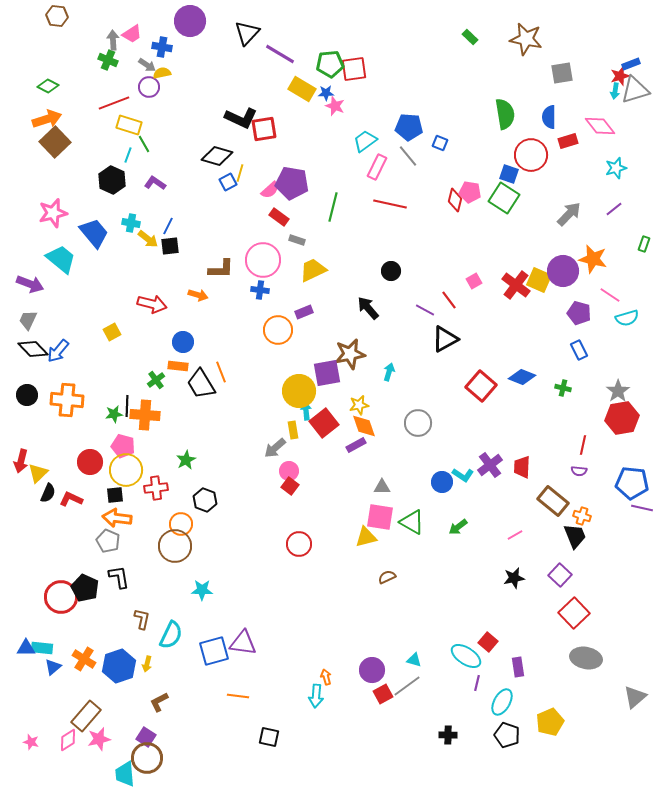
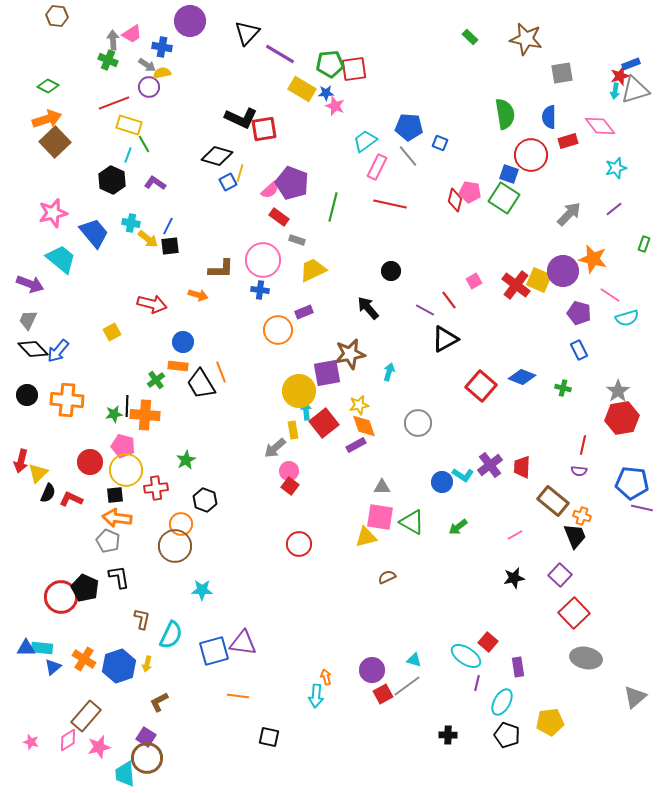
purple pentagon at (292, 183): rotated 12 degrees clockwise
yellow pentagon at (550, 722): rotated 16 degrees clockwise
pink star at (99, 739): moved 8 px down
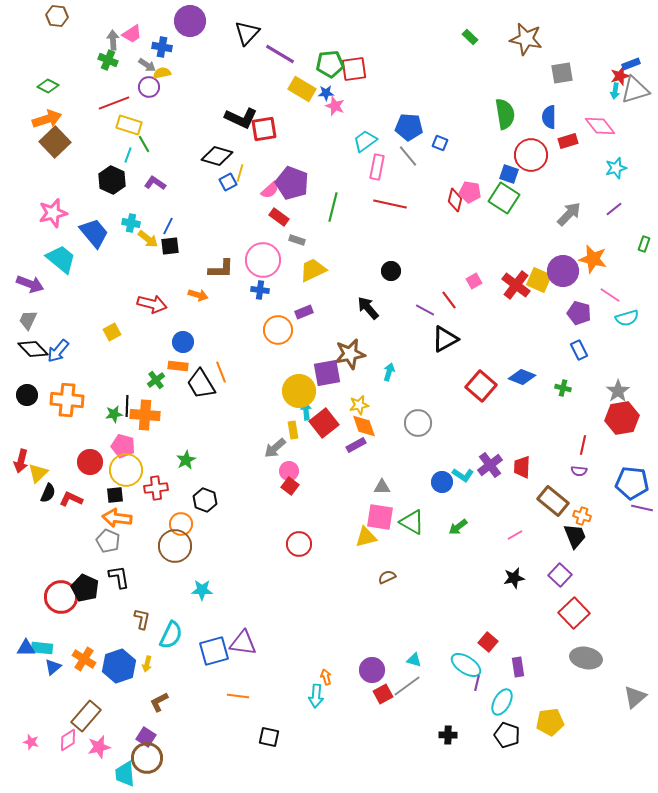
pink rectangle at (377, 167): rotated 15 degrees counterclockwise
cyan ellipse at (466, 656): moved 9 px down
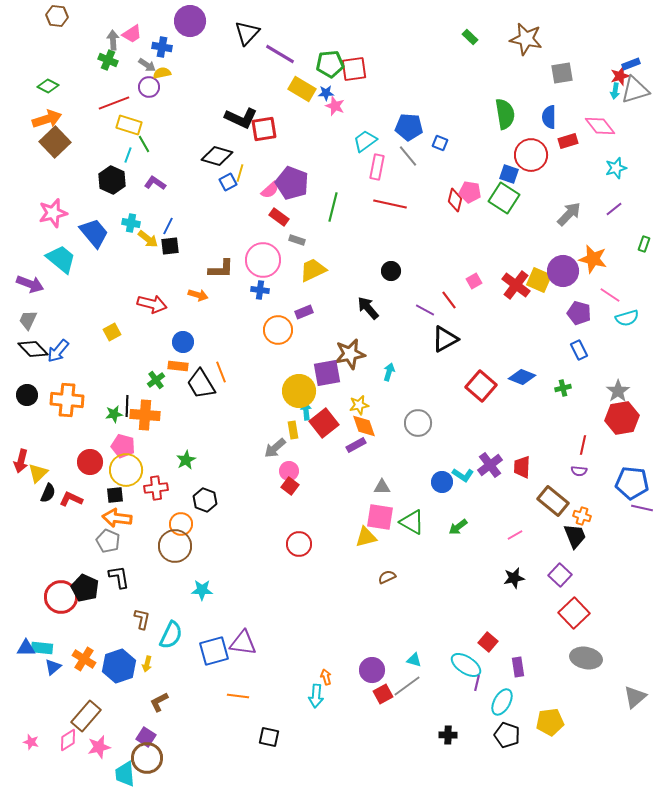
green cross at (563, 388): rotated 28 degrees counterclockwise
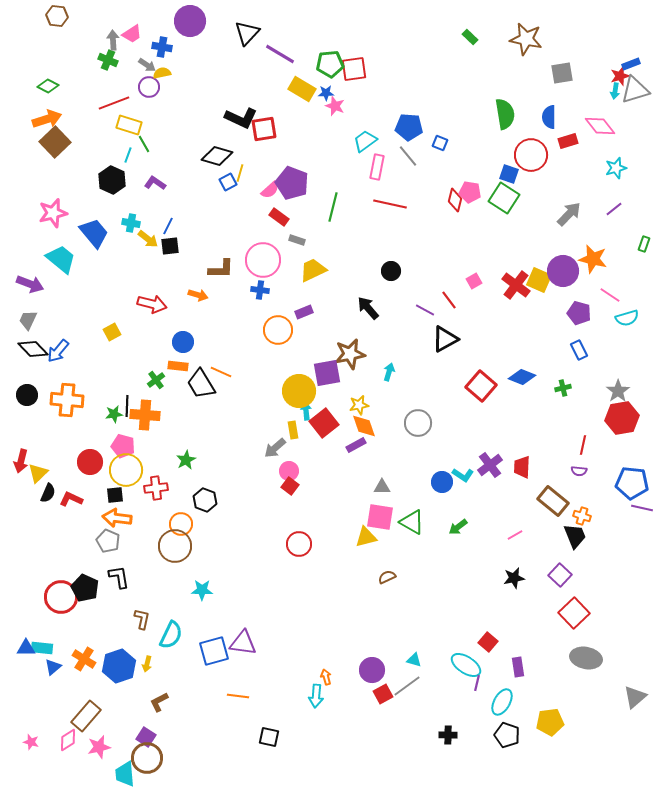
orange line at (221, 372): rotated 45 degrees counterclockwise
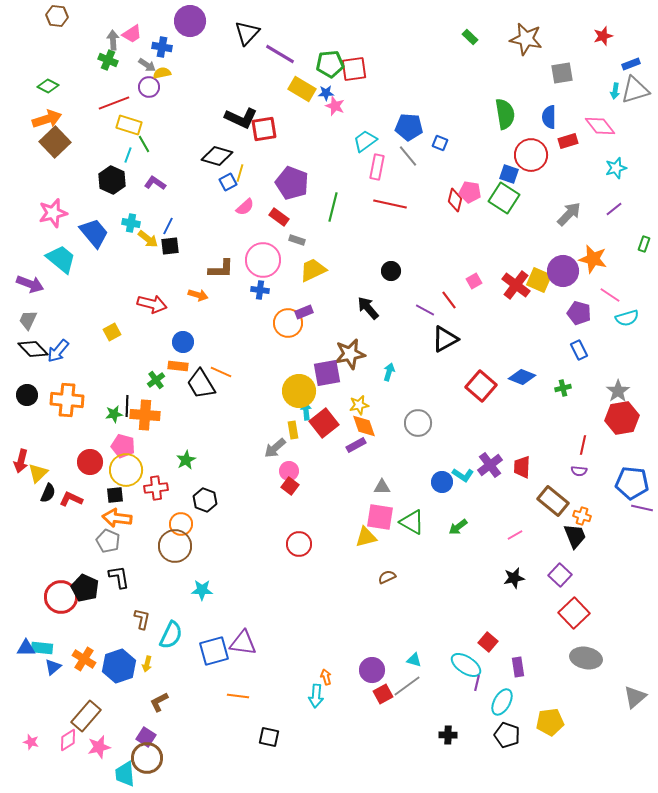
red star at (620, 76): moved 17 px left, 40 px up
pink semicircle at (270, 190): moved 25 px left, 17 px down
orange circle at (278, 330): moved 10 px right, 7 px up
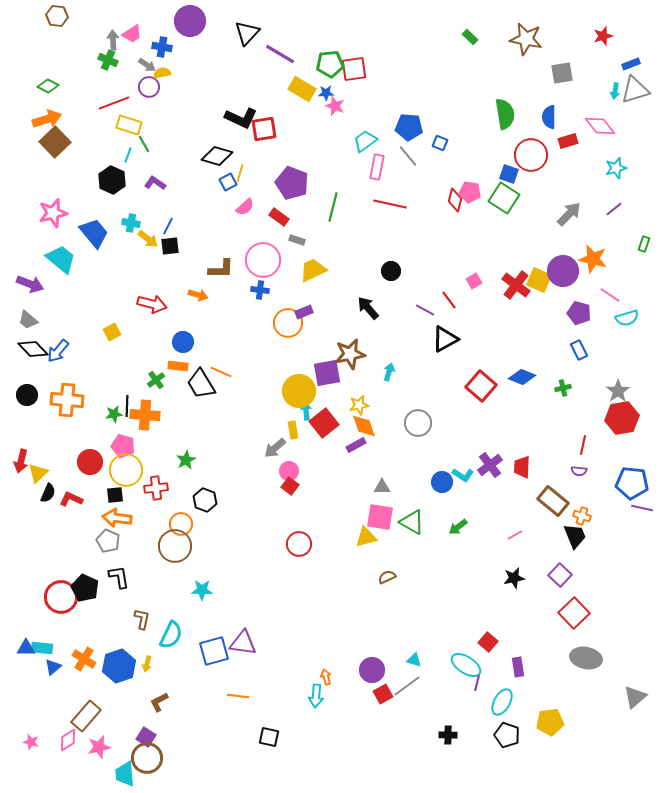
gray trapezoid at (28, 320): rotated 75 degrees counterclockwise
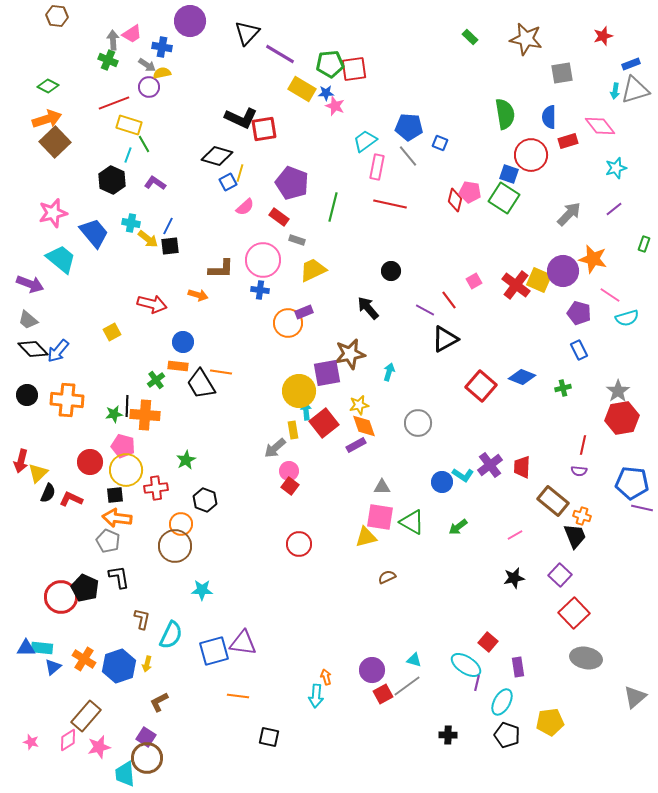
orange line at (221, 372): rotated 15 degrees counterclockwise
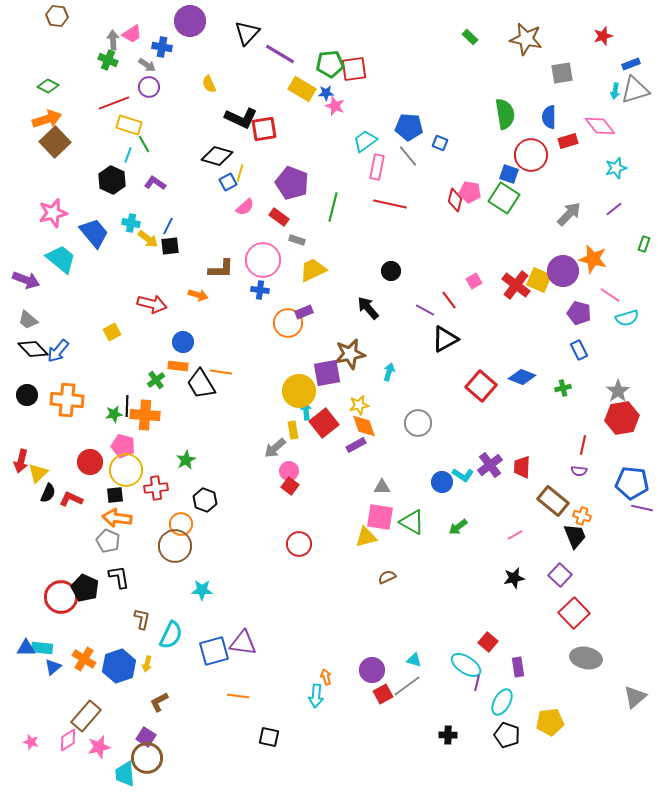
yellow semicircle at (162, 73): moved 47 px right, 11 px down; rotated 102 degrees counterclockwise
purple arrow at (30, 284): moved 4 px left, 4 px up
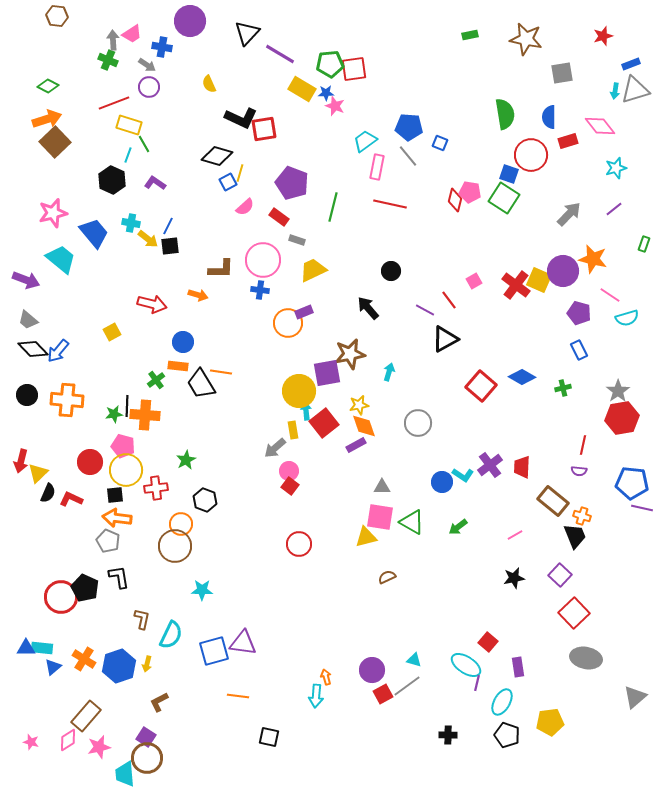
green rectangle at (470, 37): moved 2 px up; rotated 56 degrees counterclockwise
blue diamond at (522, 377): rotated 8 degrees clockwise
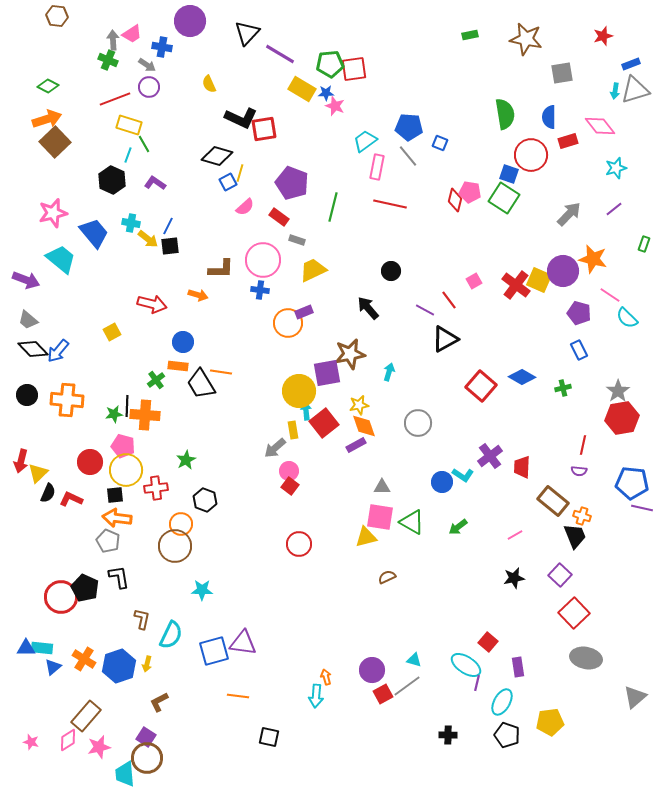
red line at (114, 103): moved 1 px right, 4 px up
cyan semicircle at (627, 318): rotated 60 degrees clockwise
purple cross at (490, 465): moved 9 px up
